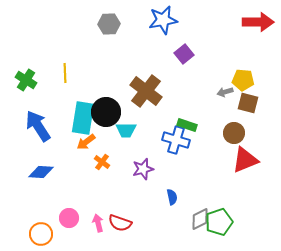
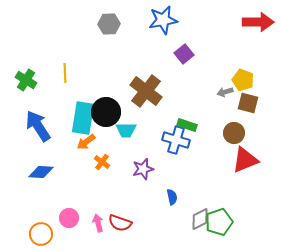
yellow pentagon: rotated 15 degrees clockwise
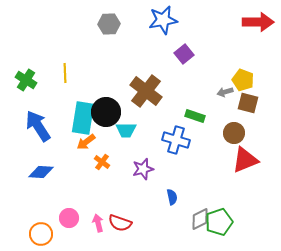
green rectangle: moved 8 px right, 9 px up
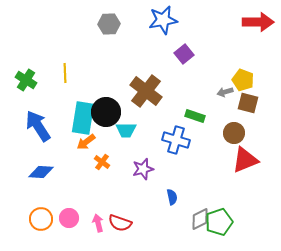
orange circle: moved 15 px up
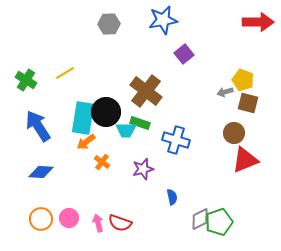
yellow line: rotated 60 degrees clockwise
green rectangle: moved 55 px left, 7 px down
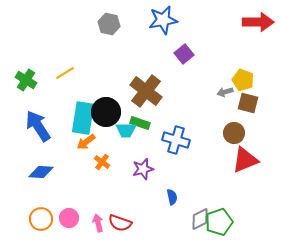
gray hexagon: rotated 15 degrees clockwise
